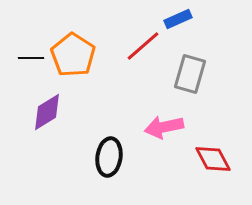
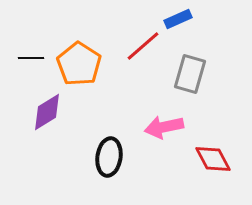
orange pentagon: moved 6 px right, 9 px down
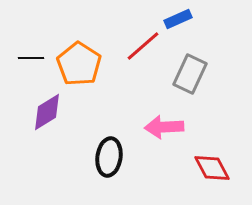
gray rectangle: rotated 9 degrees clockwise
pink arrow: rotated 9 degrees clockwise
red diamond: moved 1 px left, 9 px down
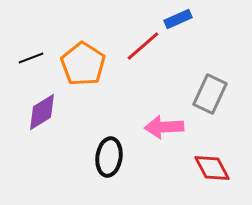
black line: rotated 20 degrees counterclockwise
orange pentagon: moved 4 px right
gray rectangle: moved 20 px right, 20 px down
purple diamond: moved 5 px left
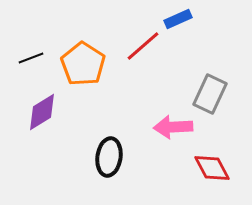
pink arrow: moved 9 px right
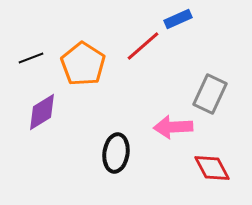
black ellipse: moved 7 px right, 4 px up
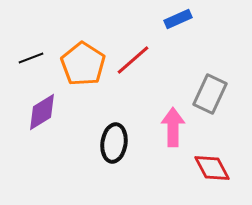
red line: moved 10 px left, 14 px down
pink arrow: rotated 93 degrees clockwise
black ellipse: moved 2 px left, 10 px up
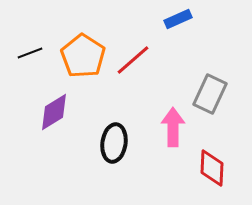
black line: moved 1 px left, 5 px up
orange pentagon: moved 8 px up
purple diamond: moved 12 px right
red diamond: rotated 30 degrees clockwise
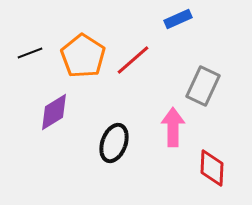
gray rectangle: moved 7 px left, 8 px up
black ellipse: rotated 12 degrees clockwise
